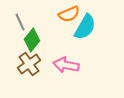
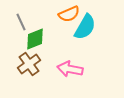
gray line: moved 1 px right
green diamond: moved 3 px right, 1 px up; rotated 30 degrees clockwise
pink arrow: moved 4 px right, 4 px down
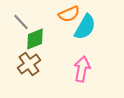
gray line: rotated 18 degrees counterclockwise
pink arrow: moved 12 px right; rotated 90 degrees clockwise
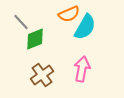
brown cross: moved 13 px right, 11 px down
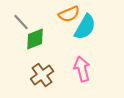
pink arrow: rotated 25 degrees counterclockwise
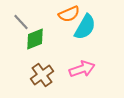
pink arrow: rotated 85 degrees clockwise
